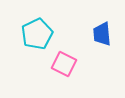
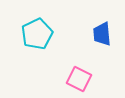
pink square: moved 15 px right, 15 px down
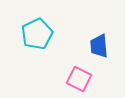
blue trapezoid: moved 3 px left, 12 px down
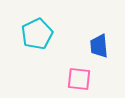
pink square: rotated 20 degrees counterclockwise
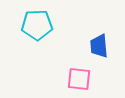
cyan pentagon: moved 9 px up; rotated 24 degrees clockwise
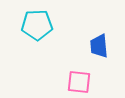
pink square: moved 3 px down
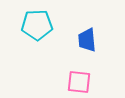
blue trapezoid: moved 12 px left, 6 px up
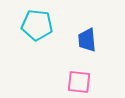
cyan pentagon: rotated 8 degrees clockwise
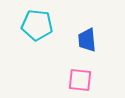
pink square: moved 1 px right, 2 px up
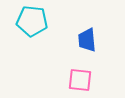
cyan pentagon: moved 5 px left, 4 px up
